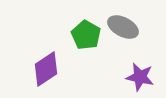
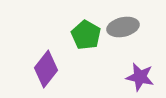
gray ellipse: rotated 40 degrees counterclockwise
purple diamond: rotated 18 degrees counterclockwise
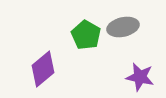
purple diamond: moved 3 px left; rotated 12 degrees clockwise
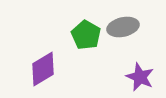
purple diamond: rotated 9 degrees clockwise
purple star: rotated 12 degrees clockwise
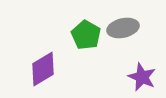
gray ellipse: moved 1 px down
purple star: moved 2 px right
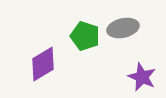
green pentagon: moved 1 px left, 1 px down; rotated 12 degrees counterclockwise
purple diamond: moved 5 px up
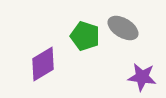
gray ellipse: rotated 44 degrees clockwise
purple star: rotated 16 degrees counterclockwise
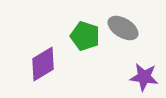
purple star: moved 2 px right
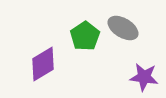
green pentagon: rotated 20 degrees clockwise
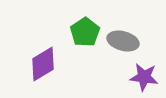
gray ellipse: moved 13 px down; rotated 16 degrees counterclockwise
green pentagon: moved 4 px up
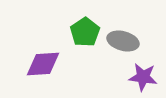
purple diamond: rotated 27 degrees clockwise
purple star: moved 1 px left
